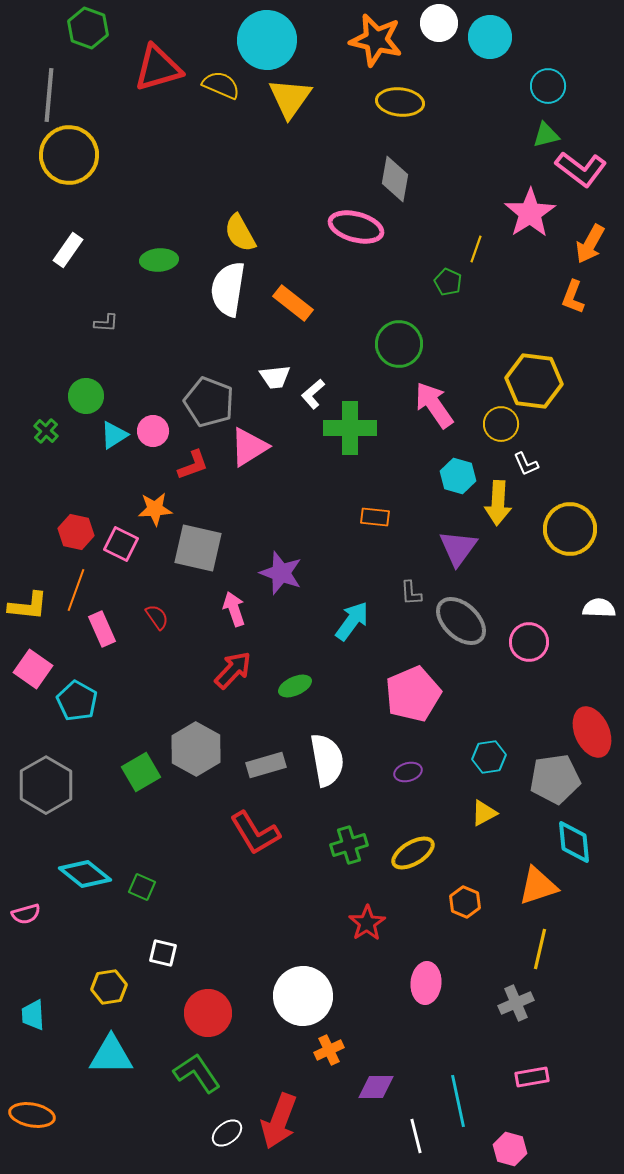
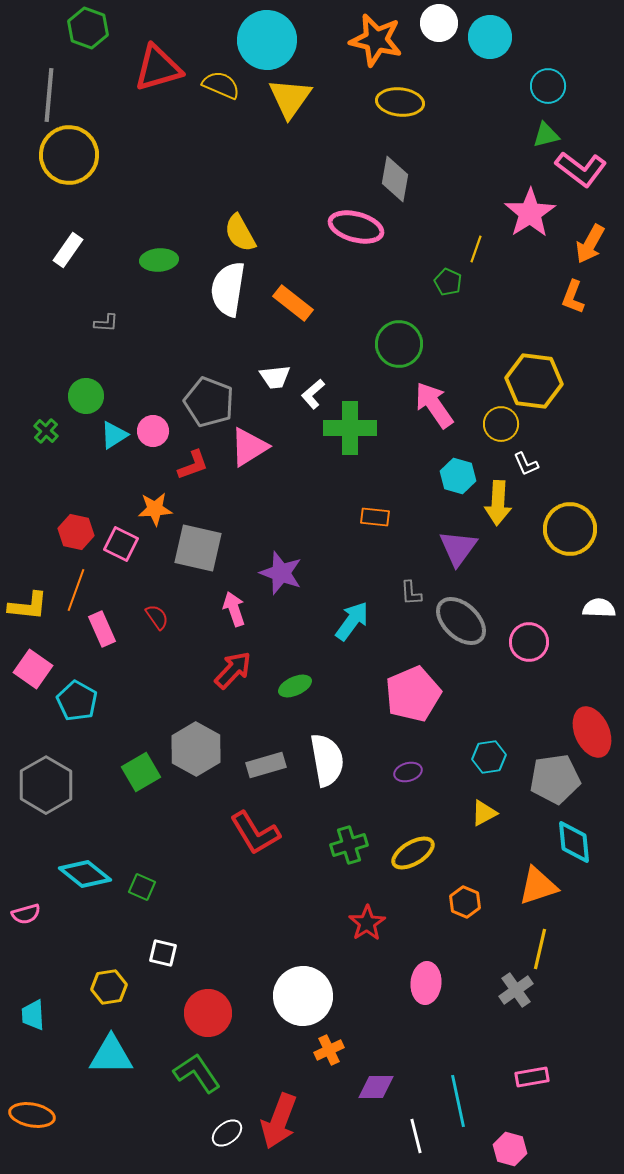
gray cross at (516, 1003): moved 13 px up; rotated 12 degrees counterclockwise
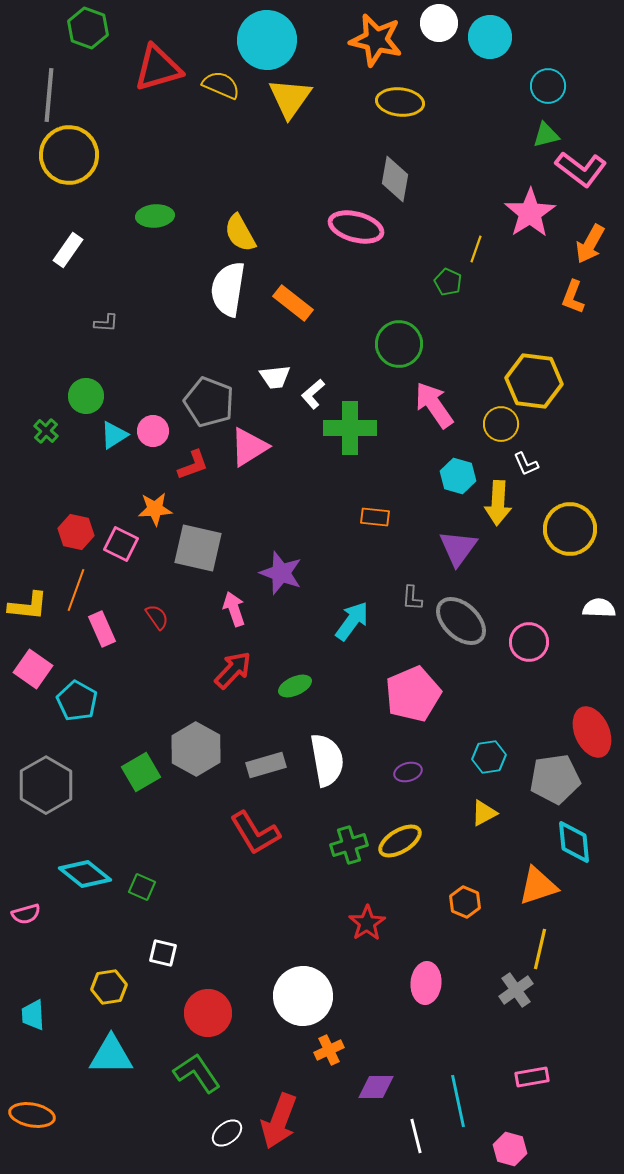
green ellipse at (159, 260): moved 4 px left, 44 px up
gray L-shape at (411, 593): moved 1 px right, 5 px down; rotated 8 degrees clockwise
yellow ellipse at (413, 853): moved 13 px left, 12 px up
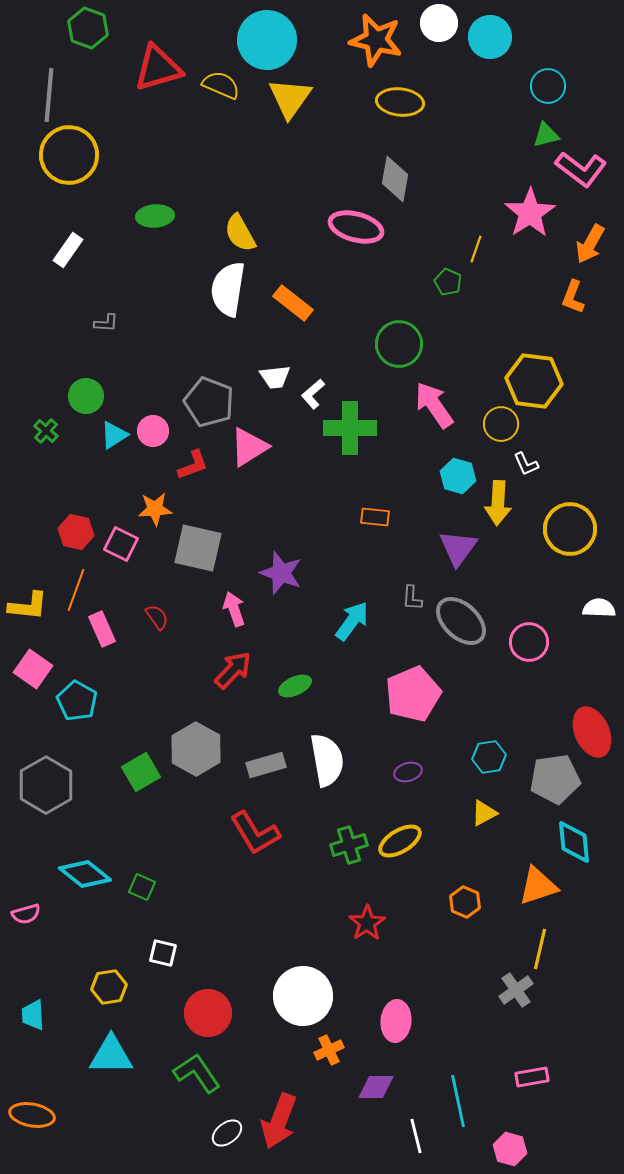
pink ellipse at (426, 983): moved 30 px left, 38 px down
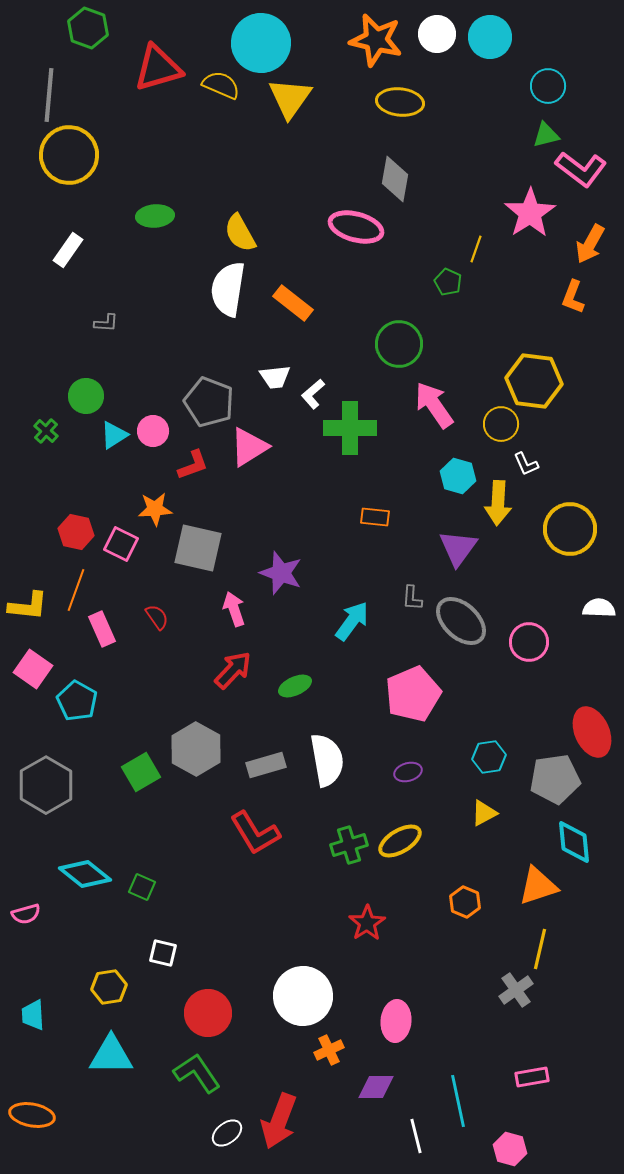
white circle at (439, 23): moved 2 px left, 11 px down
cyan circle at (267, 40): moved 6 px left, 3 px down
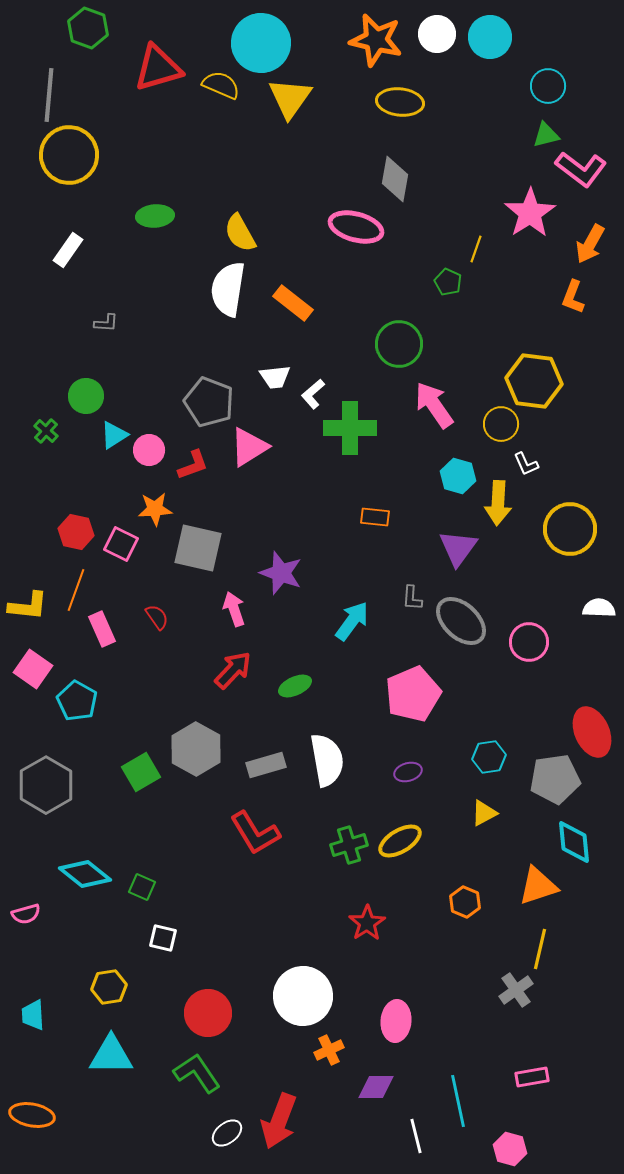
pink circle at (153, 431): moved 4 px left, 19 px down
white square at (163, 953): moved 15 px up
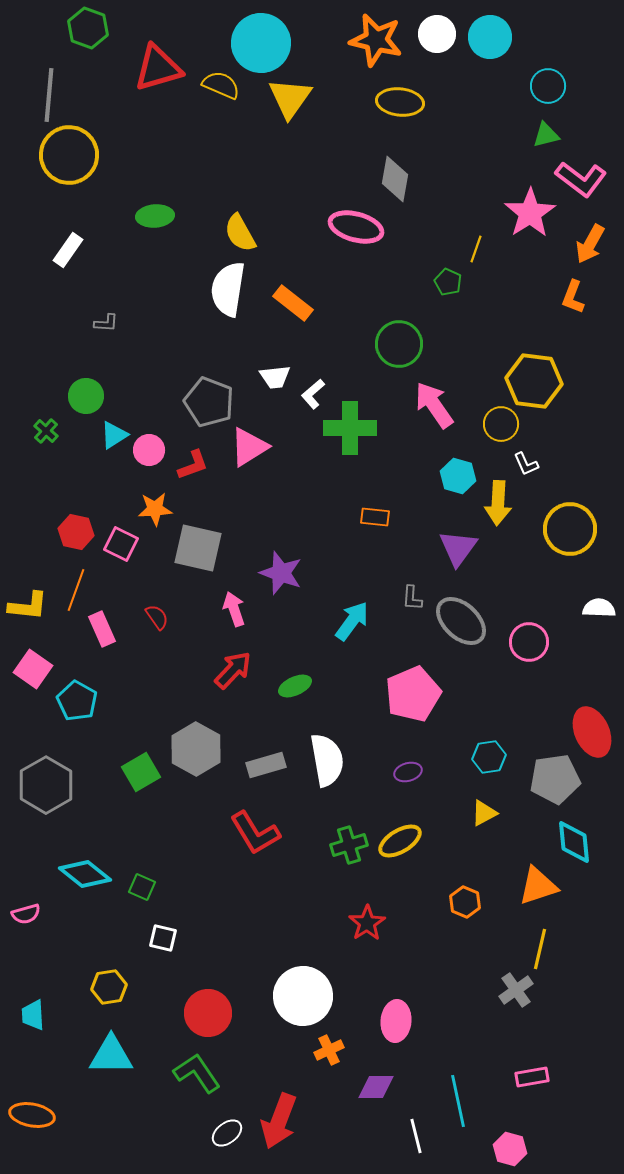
pink L-shape at (581, 169): moved 10 px down
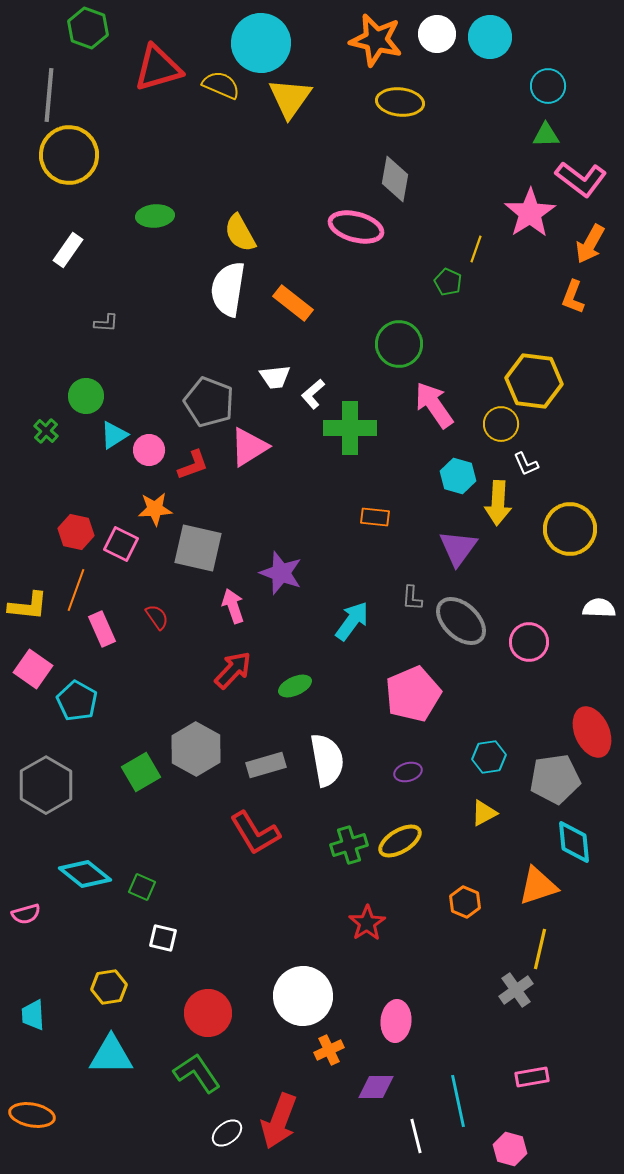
green triangle at (546, 135): rotated 12 degrees clockwise
pink arrow at (234, 609): moved 1 px left, 3 px up
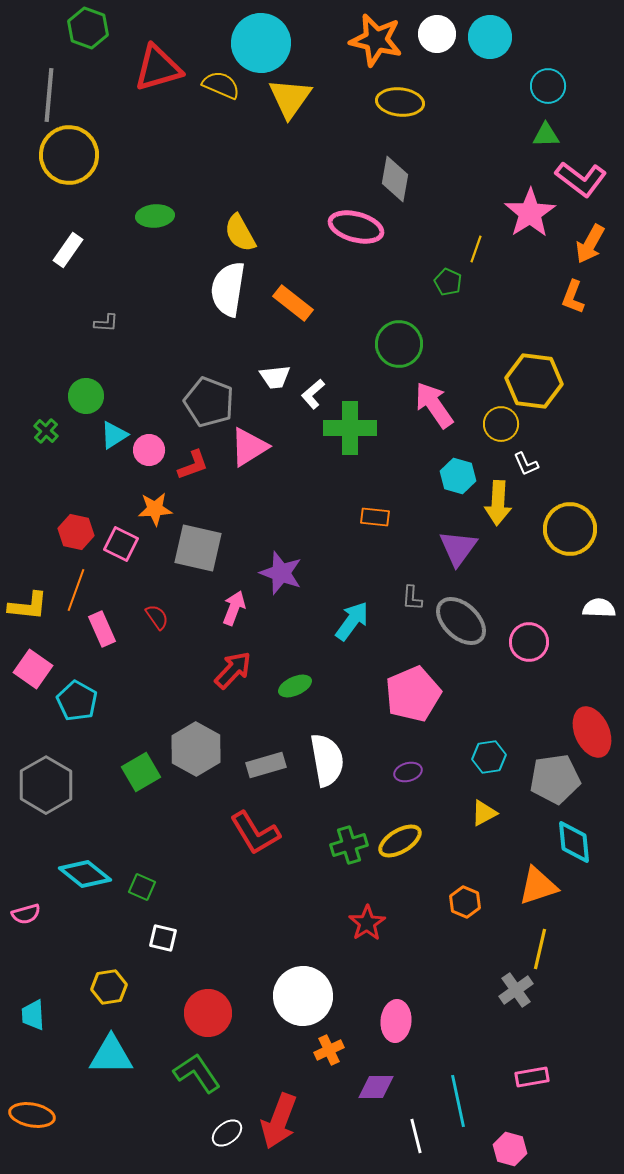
pink arrow at (233, 606): moved 1 px right, 2 px down; rotated 40 degrees clockwise
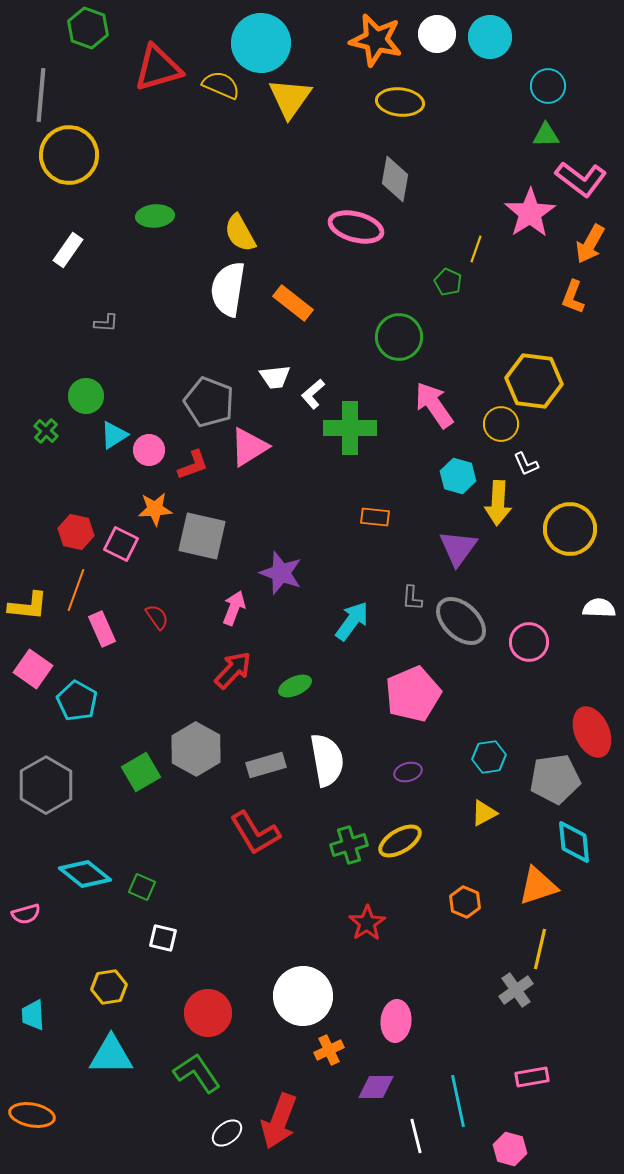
gray line at (49, 95): moved 8 px left
green circle at (399, 344): moved 7 px up
gray square at (198, 548): moved 4 px right, 12 px up
